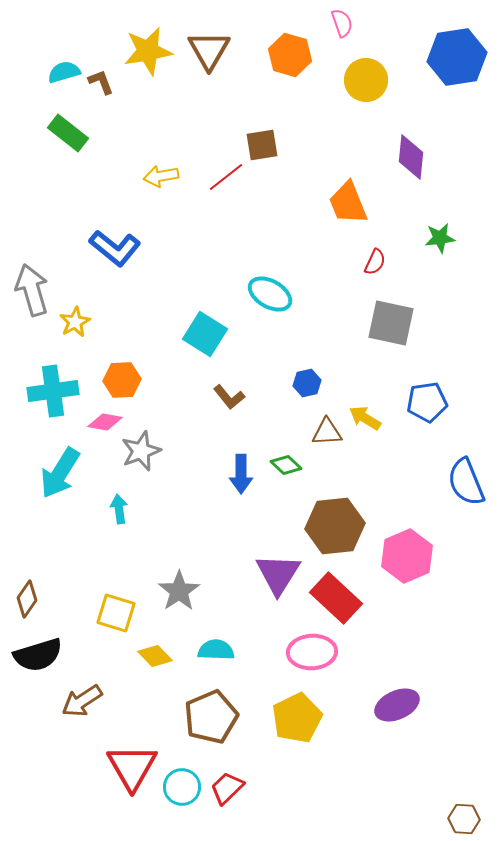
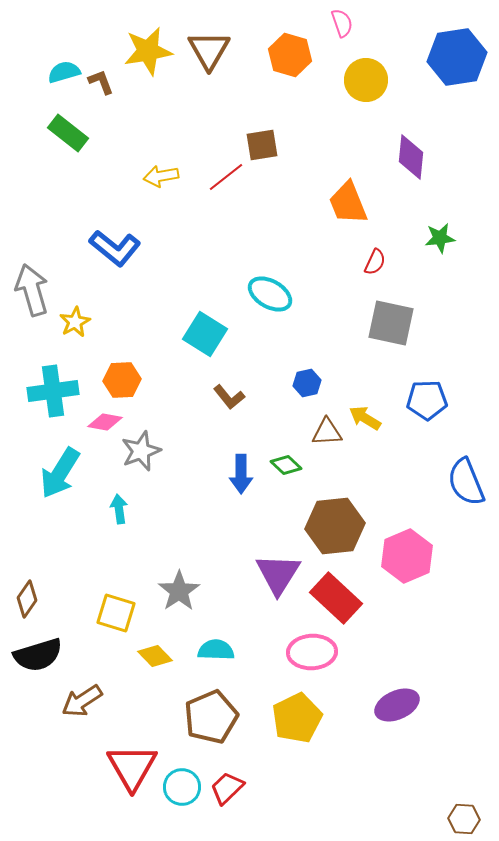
blue pentagon at (427, 402): moved 2 px up; rotated 6 degrees clockwise
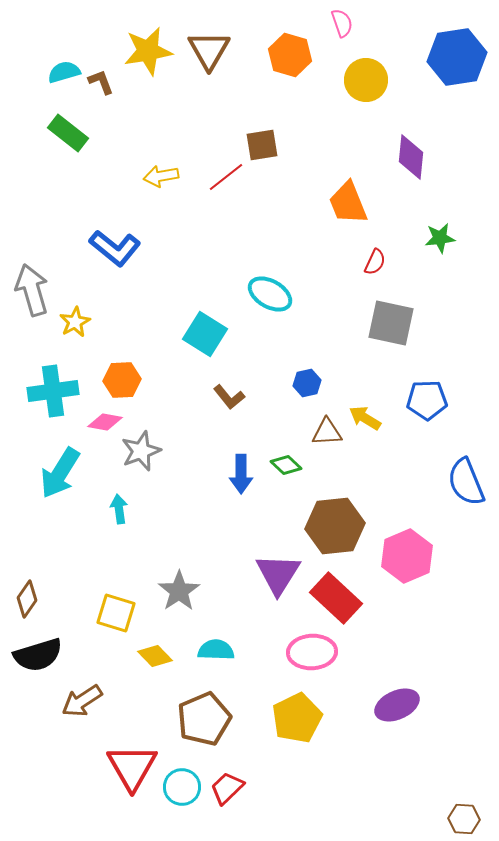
brown pentagon at (211, 717): moved 7 px left, 2 px down
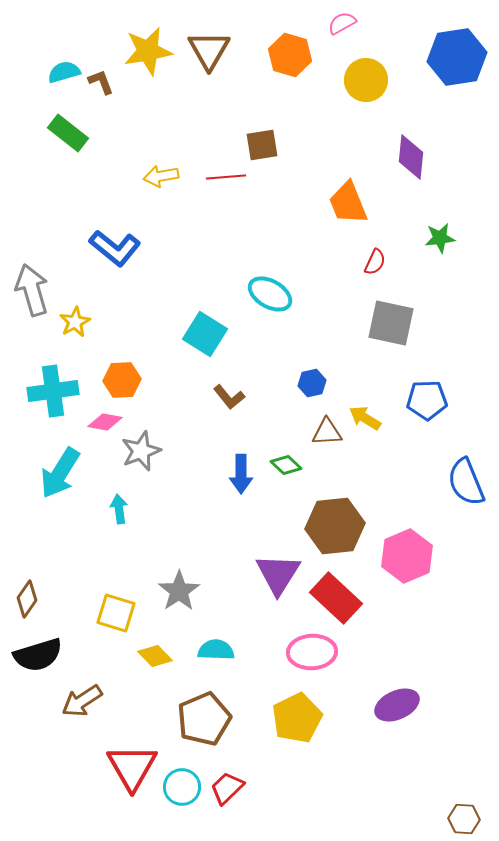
pink semicircle at (342, 23): rotated 100 degrees counterclockwise
red line at (226, 177): rotated 33 degrees clockwise
blue hexagon at (307, 383): moved 5 px right
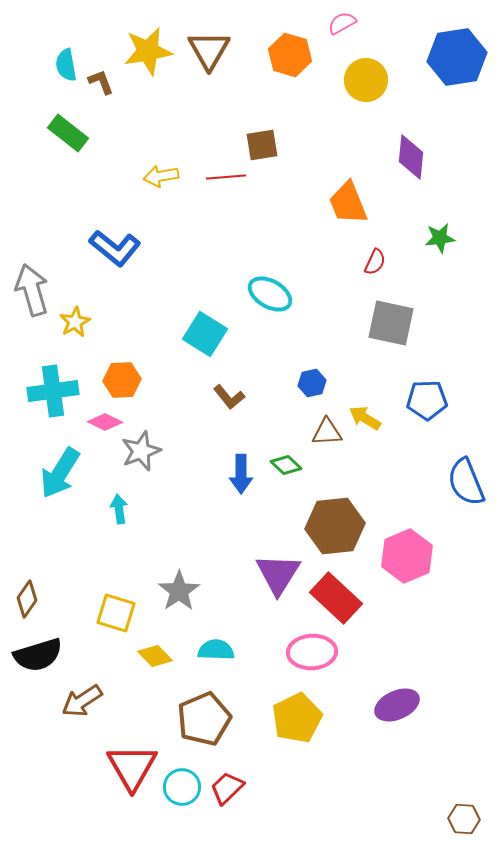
cyan semicircle at (64, 72): moved 2 px right, 7 px up; rotated 84 degrees counterclockwise
pink diamond at (105, 422): rotated 16 degrees clockwise
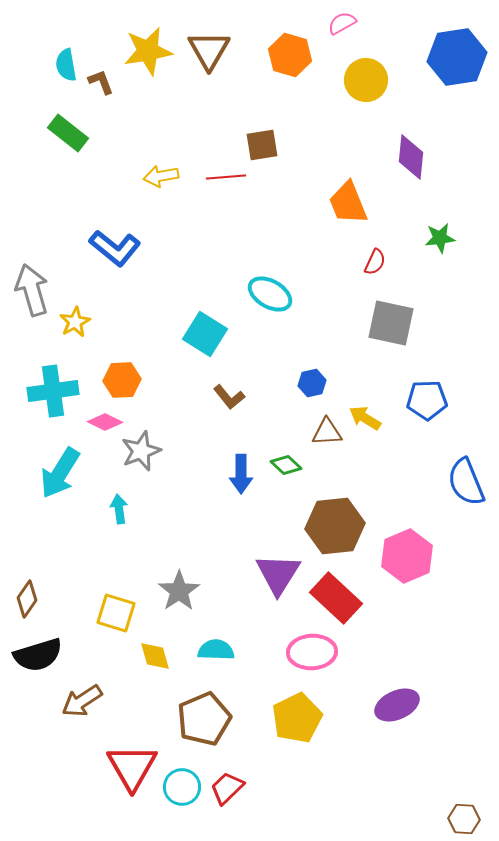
yellow diamond at (155, 656): rotated 28 degrees clockwise
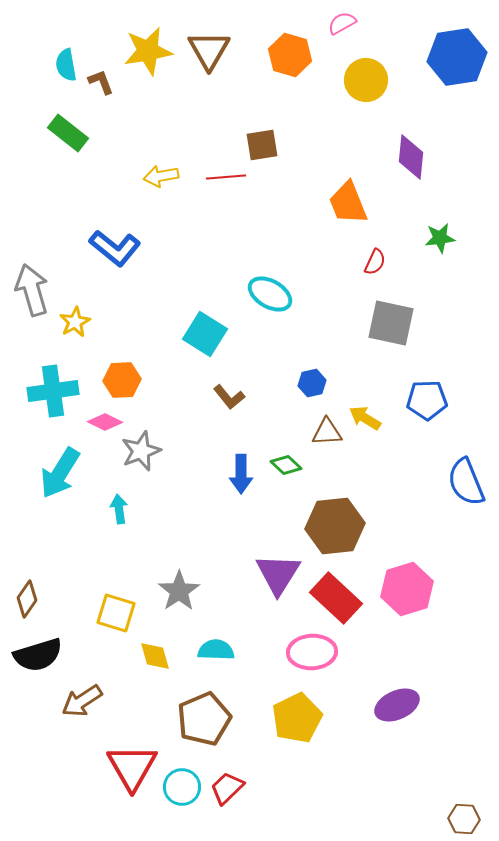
pink hexagon at (407, 556): moved 33 px down; rotated 6 degrees clockwise
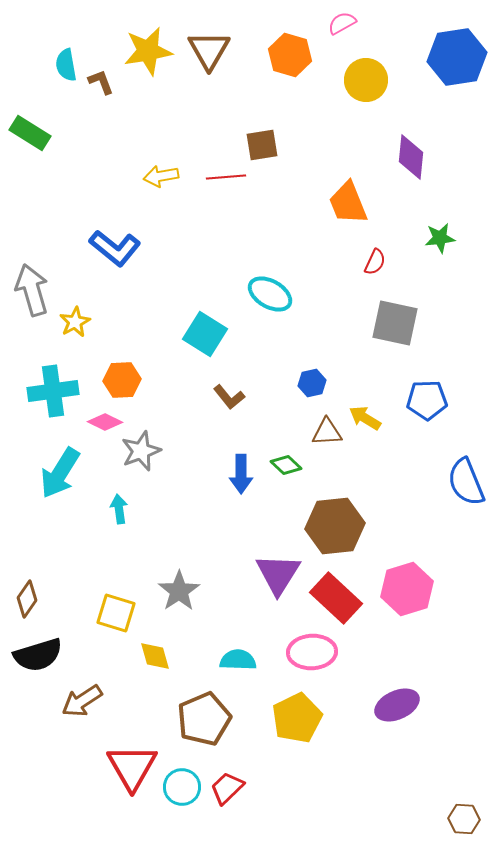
green rectangle at (68, 133): moved 38 px left; rotated 6 degrees counterclockwise
gray square at (391, 323): moved 4 px right
cyan semicircle at (216, 650): moved 22 px right, 10 px down
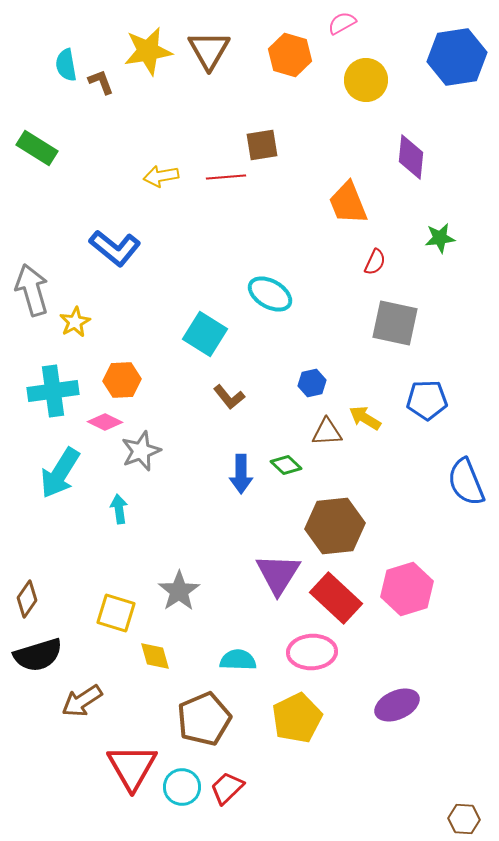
green rectangle at (30, 133): moved 7 px right, 15 px down
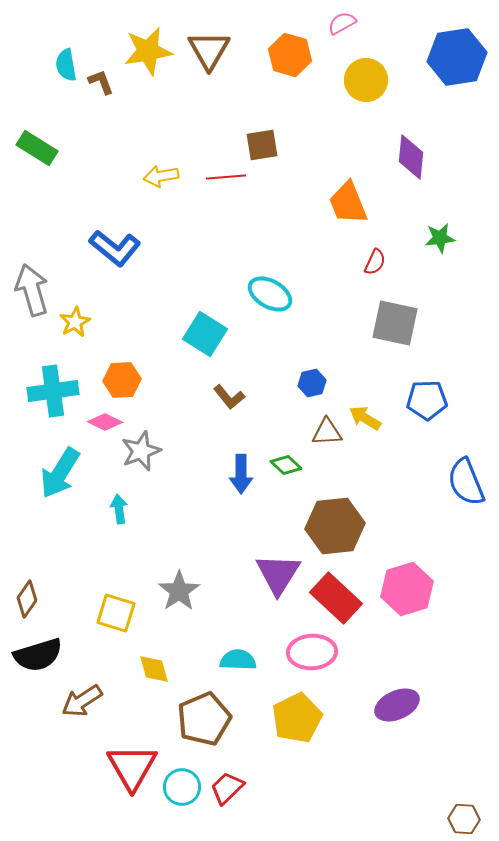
yellow diamond at (155, 656): moved 1 px left, 13 px down
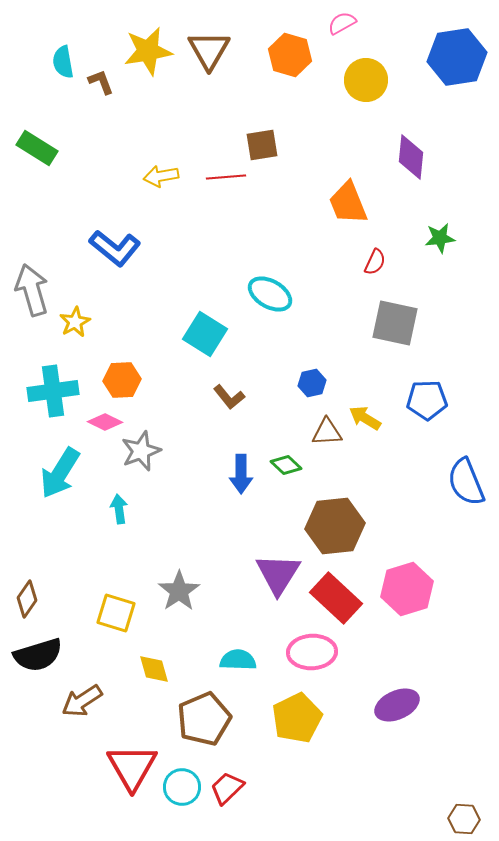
cyan semicircle at (66, 65): moved 3 px left, 3 px up
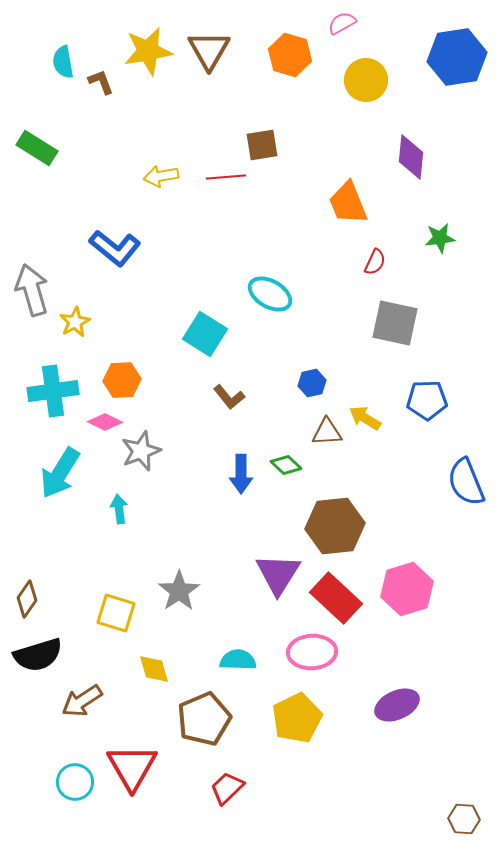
cyan circle at (182, 787): moved 107 px left, 5 px up
